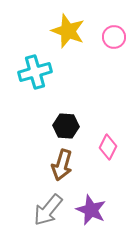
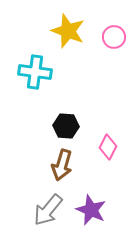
cyan cross: rotated 24 degrees clockwise
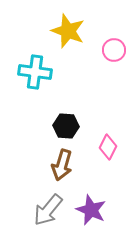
pink circle: moved 13 px down
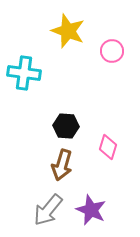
pink circle: moved 2 px left, 1 px down
cyan cross: moved 11 px left, 1 px down
pink diamond: rotated 10 degrees counterclockwise
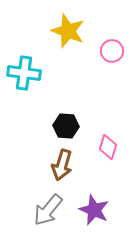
purple star: moved 3 px right
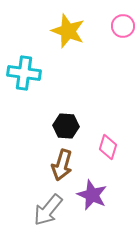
pink circle: moved 11 px right, 25 px up
purple star: moved 2 px left, 15 px up
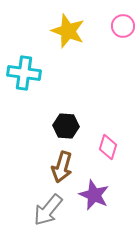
brown arrow: moved 2 px down
purple star: moved 2 px right
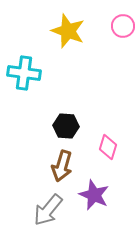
brown arrow: moved 1 px up
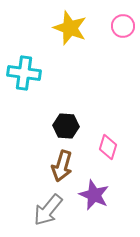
yellow star: moved 2 px right, 3 px up
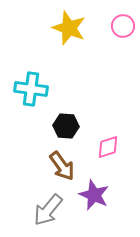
yellow star: moved 1 px left
cyan cross: moved 7 px right, 16 px down
pink diamond: rotated 55 degrees clockwise
brown arrow: rotated 52 degrees counterclockwise
